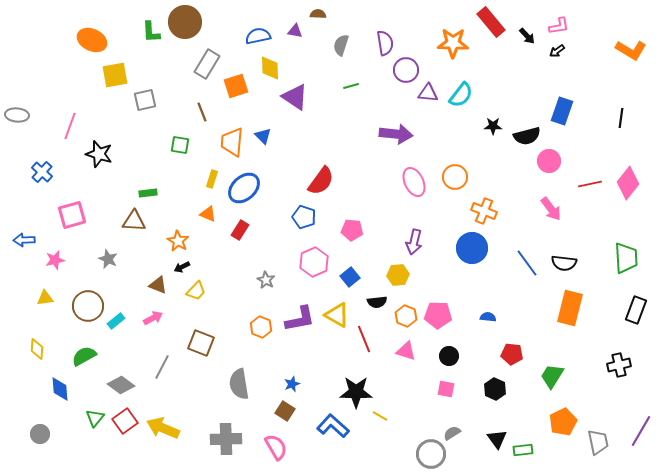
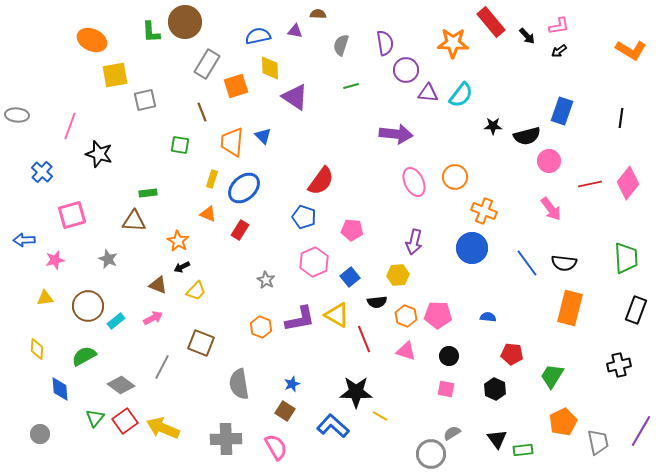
black arrow at (557, 51): moved 2 px right
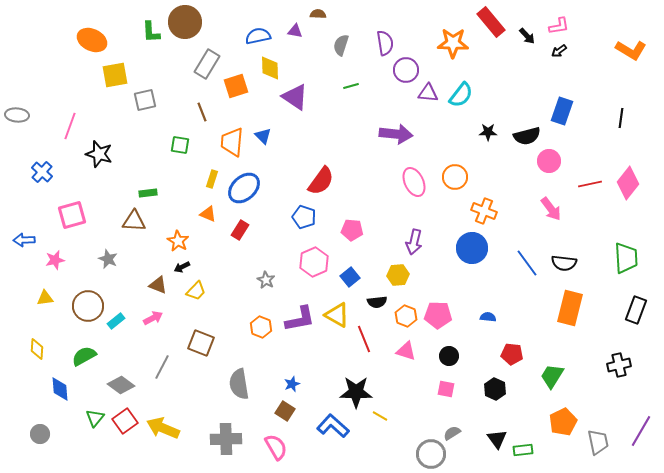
black star at (493, 126): moved 5 px left, 6 px down
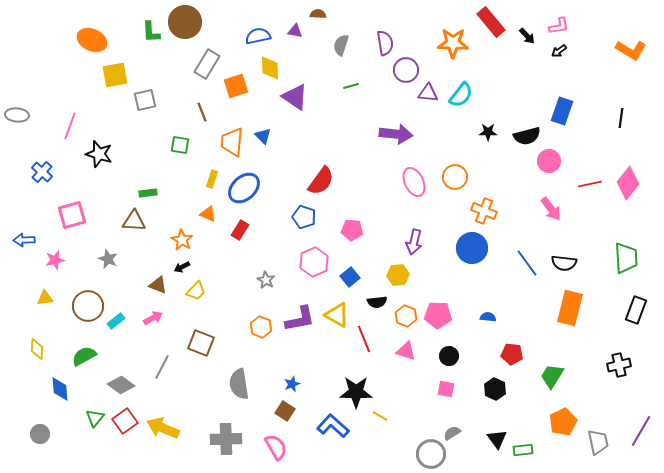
orange star at (178, 241): moved 4 px right, 1 px up
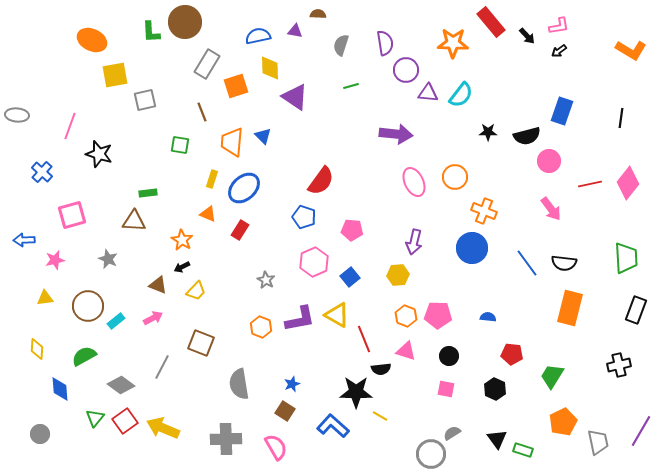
black semicircle at (377, 302): moved 4 px right, 67 px down
green rectangle at (523, 450): rotated 24 degrees clockwise
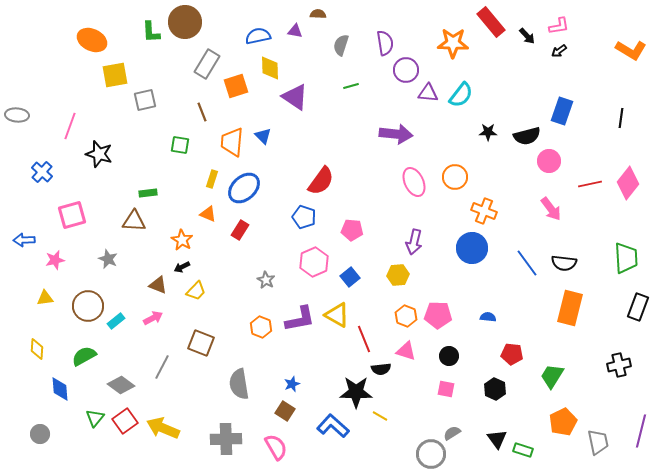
black rectangle at (636, 310): moved 2 px right, 3 px up
purple line at (641, 431): rotated 16 degrees counterclockwise
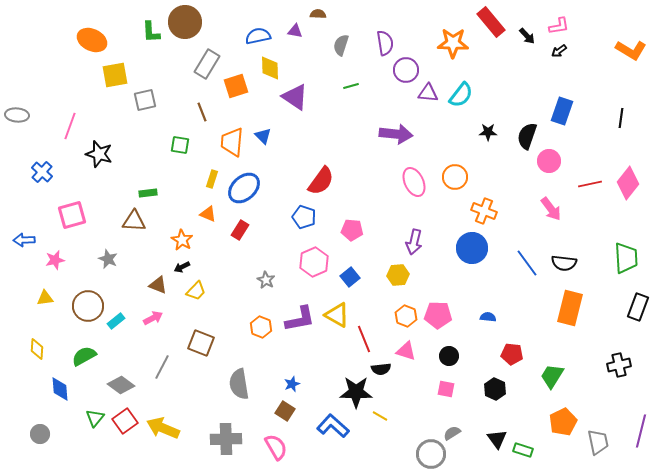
black semicircle at (527, 136): rotated 124 degrees clockwise
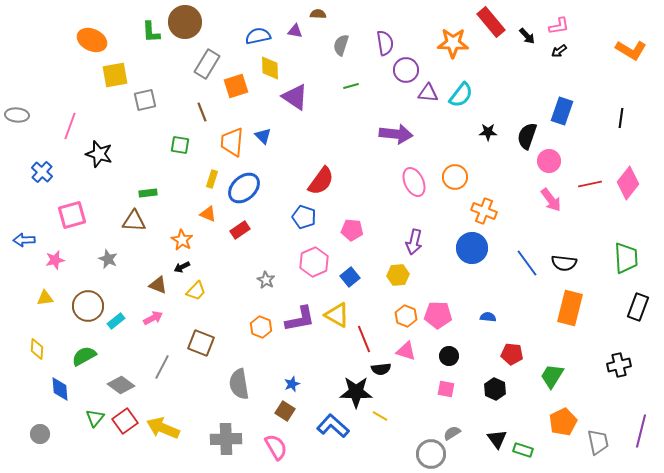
pink arrow at (551, 209): moved 9 px up
red rectangle at (240, 230): rotated 24 degrees clockwise
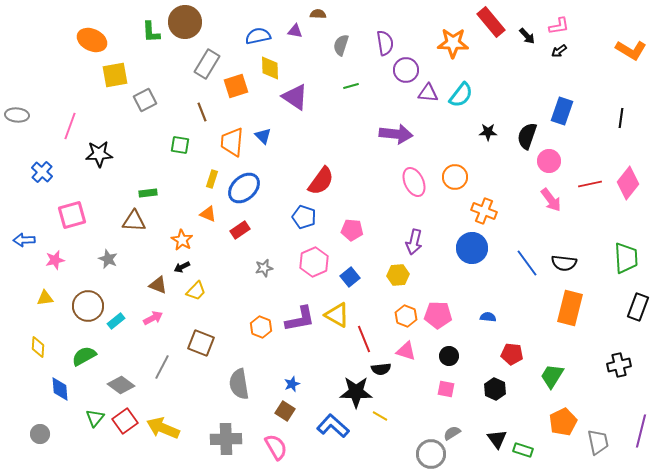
gray square at (145, 100): rotated 15 degrees counterclockwise
black star at (99, 154): rotated 20 degrees counterclockwise
gray star at (266, 280): moved 2 px left, 12 px up; rotated 30 degrees clockwise
yellow diamond at (37, 349): moved 1 px right, 2 px up
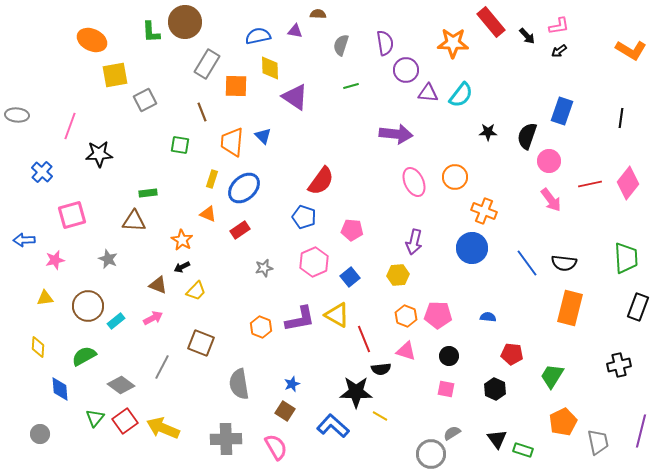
orange square at (236, 86): rotated 20 degrees clockwise
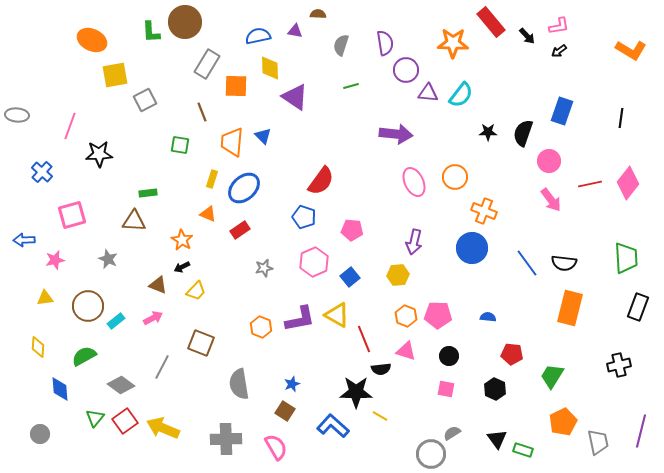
black semicircle at (527, 136): moved 4 px left, 3 px up
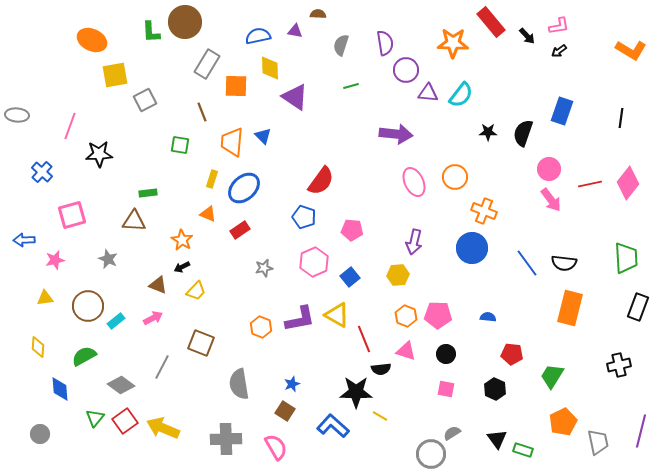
pink circle at (549, 161): moved 8 px down
black circle at (449, 356): moved 3 px left, 2 px up
